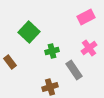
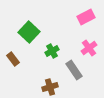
green cross: rotated 16 degrees counterclockwise
brown rectangle: moved 3 px right, 3 px up
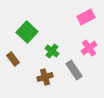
green square: moved 2 px left
green cross: rotated 24 degrees counterclockwise
brown cross: moved 5 px left, 10 px up
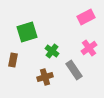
green square: rotated 30 degrees clockwise
brown rectangle: moved 1 px down; rotated 48 degrees clockwise
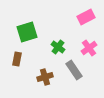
green cross: moved 6 px right, 4 px up
brown rectangle: moved 4 px right, 1 px up
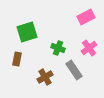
green cross: moved 1 px down; rotated 16 degrees counterclockwise
brown cross: rotated 14 degrees counterclockwise
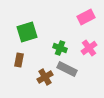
green cross: moved 2 px right
brown rectangle: moved 2 px right, 1 px down
gray rectangle: moved 7 px left, 1 px up; rotated 30 degrees counterclockwise
